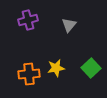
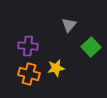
purple cross: moved 26 px down; rotated 18 degrees clockwise
green square: moved 21 px up
orange cross: rotated 20 degrees clockwise
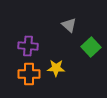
gray triangle: rotated 28 degrees counterclockwise
yellow star: rotated 12 degrees clockwise
orange cross: rotated 15 degrees counterclockwise
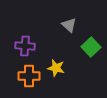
purple cross: moved 3 px left
yellow star: rotated 12 degrees clockwise
orange cross: moved 2 px down
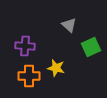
green square: rotated 18 degrees clockwise
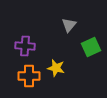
gray triangle: rotated 28 degrees clockwise
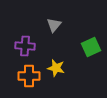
gray triangle: moved 15 px left
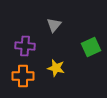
orange cross: moved 6 px left
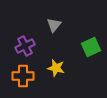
purple cross: rotated 30 degrees counterclockwise
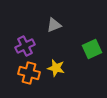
gray triangle: rotated 28 degrees clockwise
green square: moved 1 px right, 2 px down
orange cross: moved 6 px right, 3 px up; rotated 15 degrees clockwise
